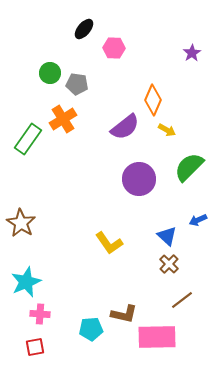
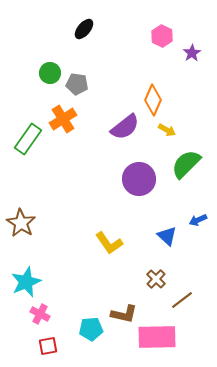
pink hexagon: moved 48 px right, 12 px up; rotated 25 degrees clockwise
green semicircle: moved 3 px left, 3 px up
brown cross: moved 13 px left, 15 px down
pink cross: rotated 24 degrees clockwise
red square: moved 13 px right, 1 px up
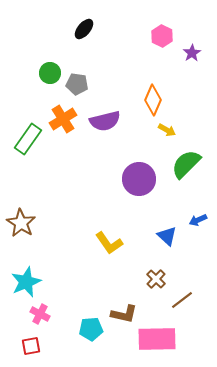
purple semicircle: moved 20 px left, 6 px up; rotated 24 degrees clockwise
pink rectangle: moved 2 px down
red square: moved 17 px left
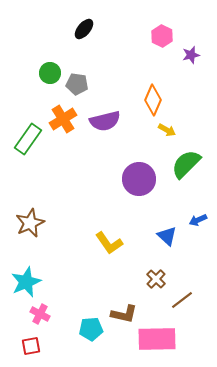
purple star: moved 1 px left, 2 px down; rotated 18 degrees clockwise
brown star: moved 9 px right; rotated 16 degrees clockwise
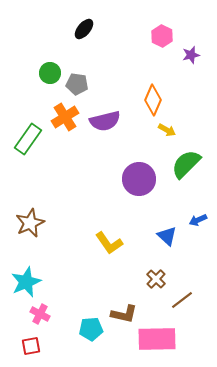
orange cross: moved 2 px right, 2 px up
